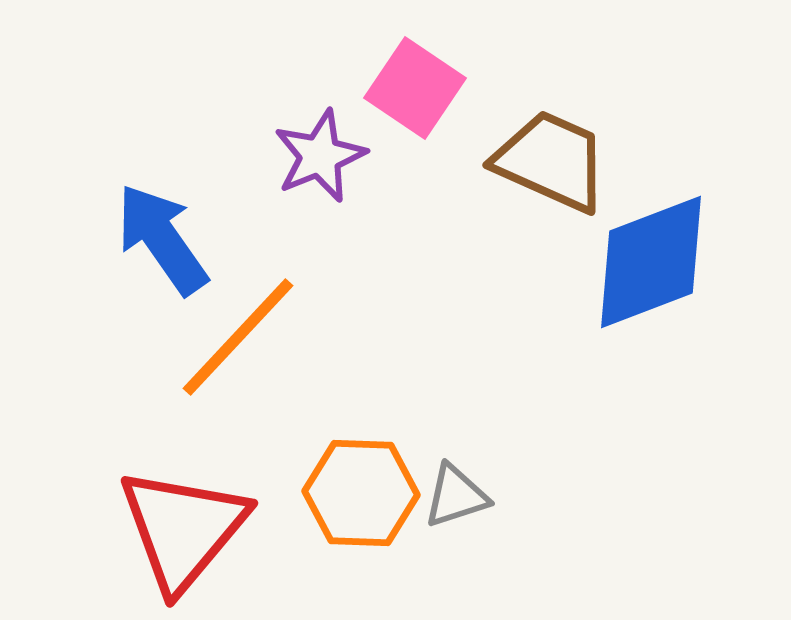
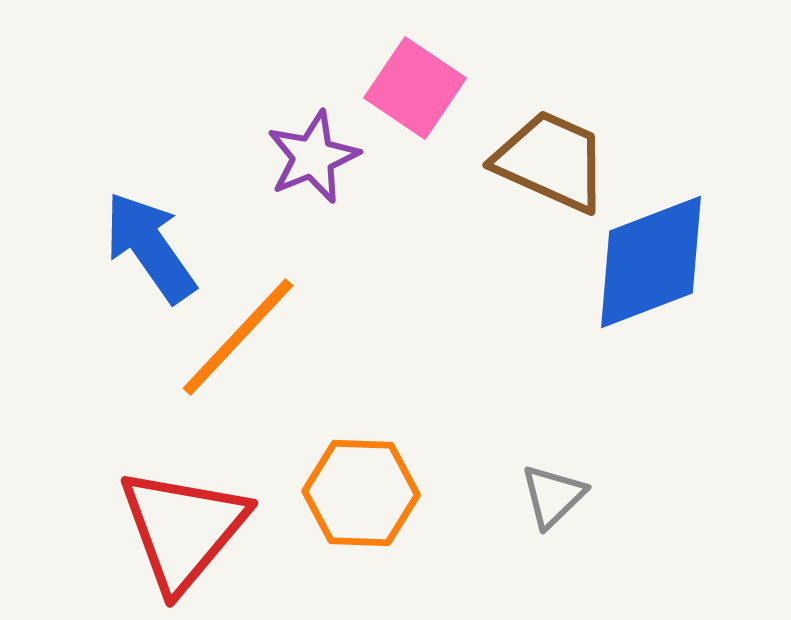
purple star: moved 7 px left, 1 px down
blue arrow: moved 12 px left, 8 px down
gray triangle: moved 97 px right; rotated 26 degrees counterclockwise
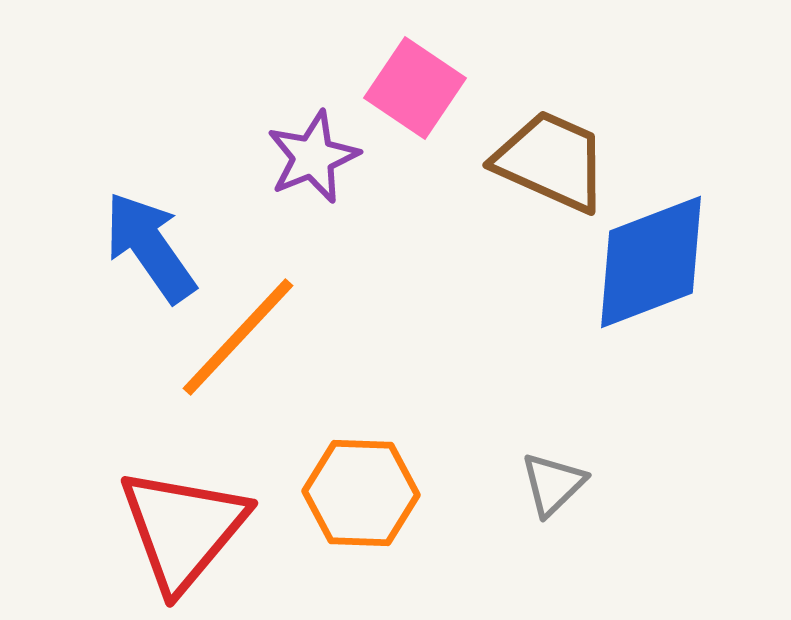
gray triangle: moved 12 px up
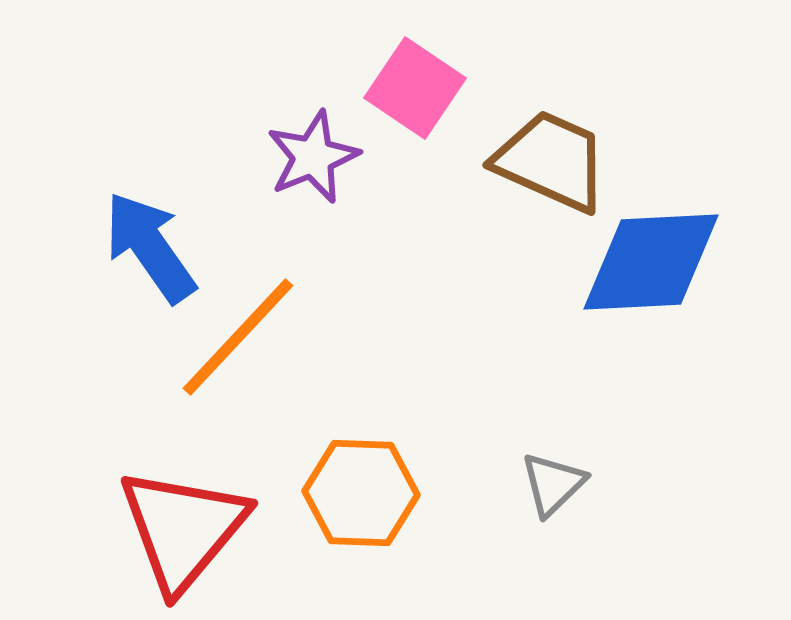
blue diamond: rotated 18 degrees clockwise
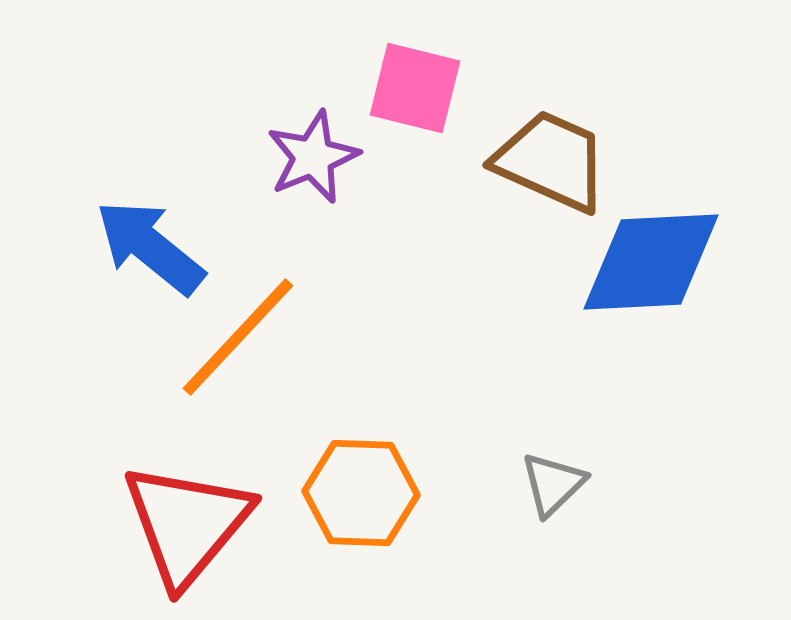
pink square: rotated 20 degrees counterclockwise
blue arrow: rotated 16 degrees counterclockwise
red triangle: moved 4 px right, 5 px up
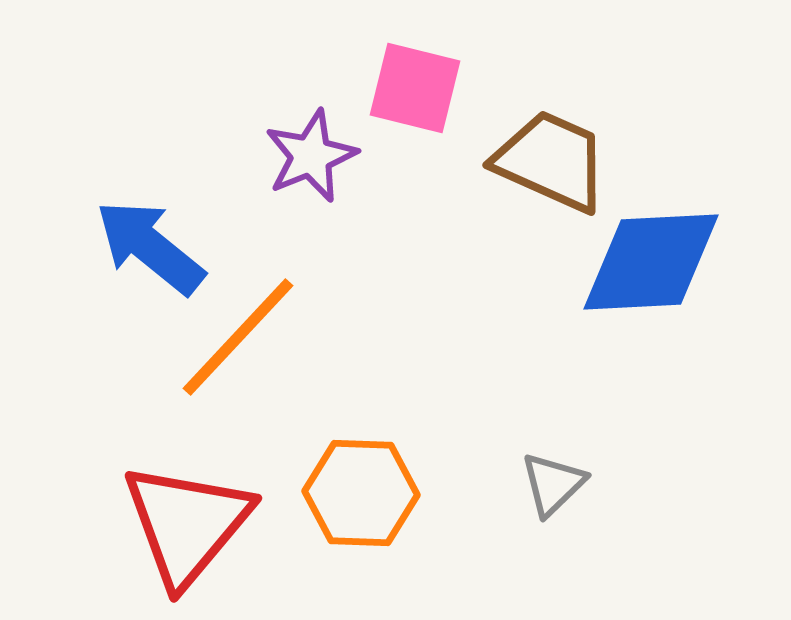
purple star: moved 2 px left, 1 px up
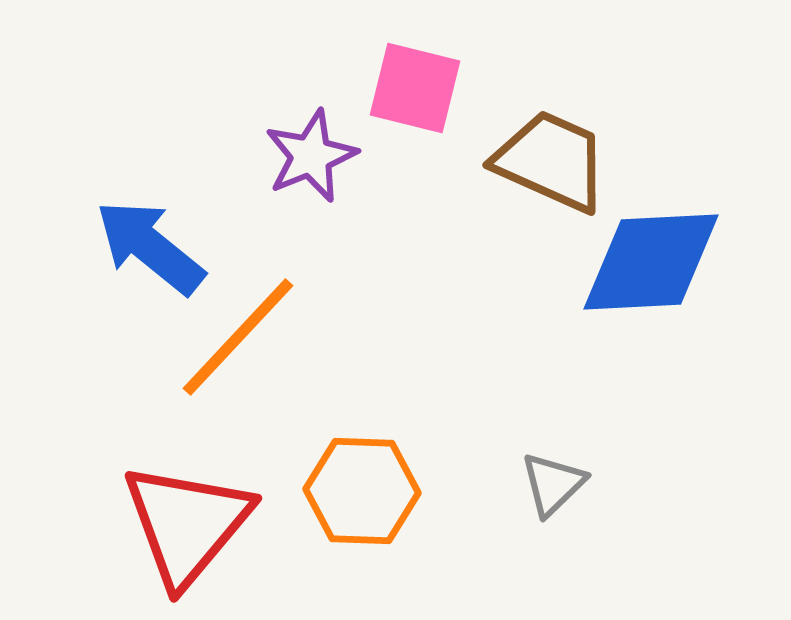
orange hexagon: moved 1 px right, 2 px up
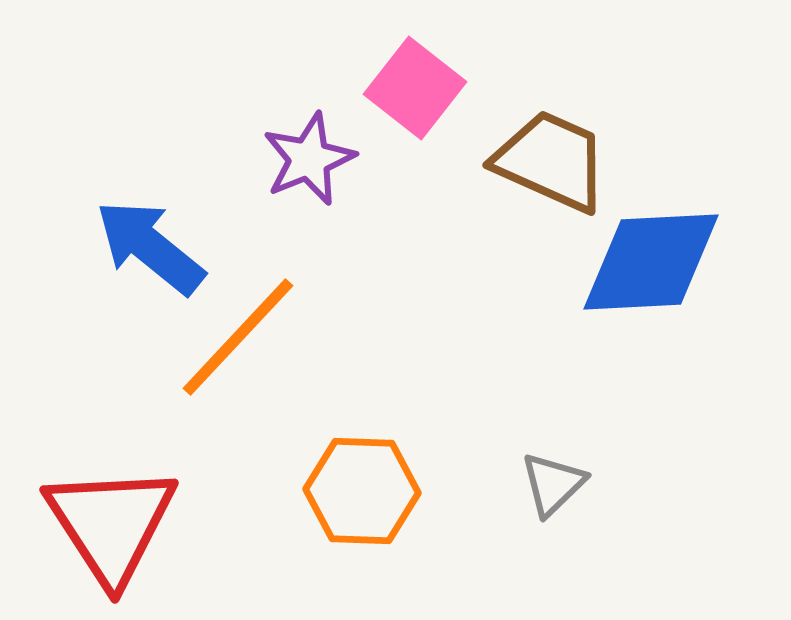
pink square: rotated 24 degrees clockwise
purple star: moved 2 px left, 3 px down
red triangle: moved 76 px left; rotated 13 degrees counterclockwise
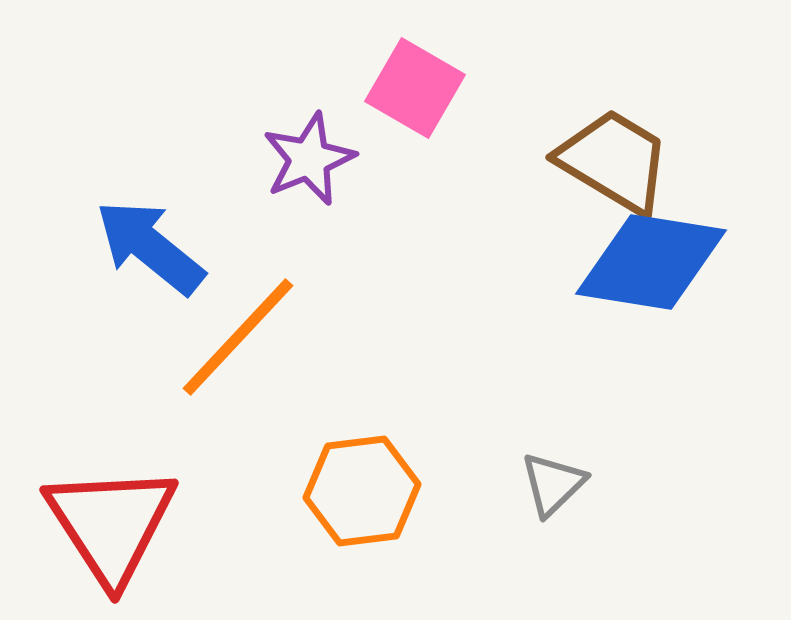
pink square: rotated 8 degrees counterclockwise
brown trapezoid: moved 63 px right; rotated 7 degrees clockwise
blue diamond: rotated 12 degrees clockwise
orange hexagon: rotated 9 degrees counterclockwise
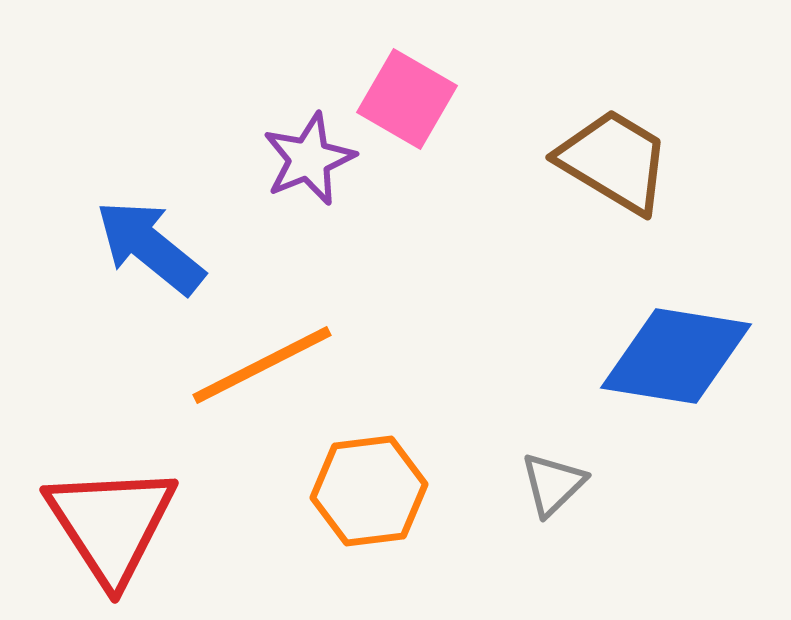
pink square: moved 8 px left, 11 px down
blue diamond: moved 25 px right, 94 px down
orange line: moved 24 px right, 28 px down; rotated 20 degrees clockwise
orange hexagon: moved 7 px right
